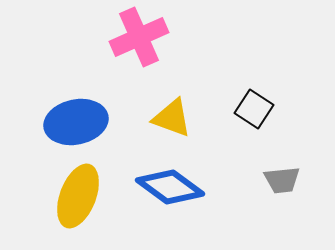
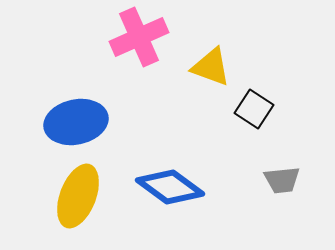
yellow triangle: moved 39 px right, 51 px up
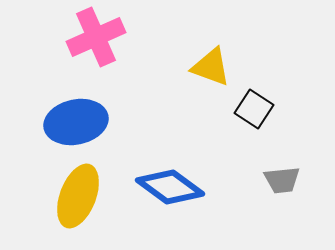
pink cross: moved 43 px left
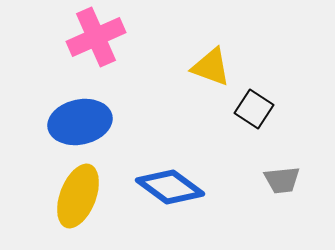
blue ellipse: moved 4 px right
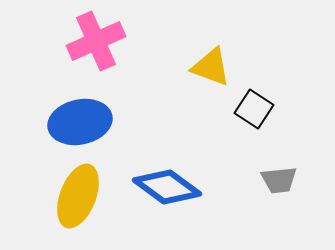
pink cross: moved 4 px down
gray trapezoid: moved 3 px left
blue diamond: moved 3 px left
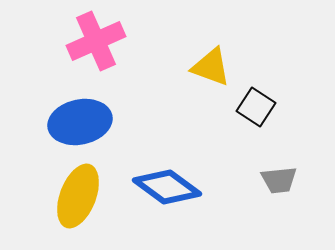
black square: moved 2 px right, 2 px up
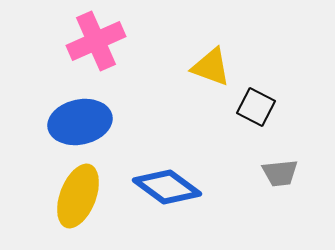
black square: rotated 6 degrees counterclockwise
gray trapezoid: moved 1 px right, 7 px up
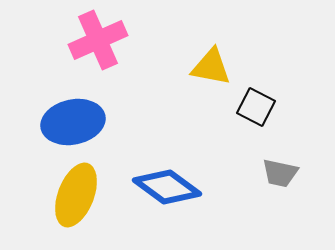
pink cross: moved 2 px right, 1 px up
yellow triangle: rotated 9 degrees counterclockwise
blue ellipse: moved 7 px left
gray trapezoid: rotated 18 degrees clockwise
yellow ellipse: moved 2 px left, 1 px up
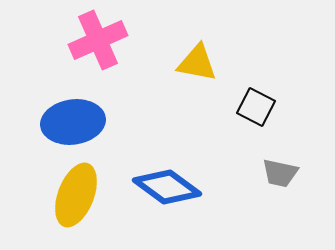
yellow triangle: moved 14 px left, 4 px up
blue ellipse: rotated 4 degrees clockwise
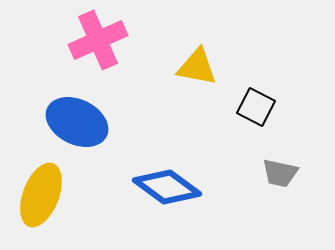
yellow triangle: moved 4 px down
blue ellipse: moved 4 px right; rotated 34 degrees clockwise
yellow ellipse: moved 35 px left
